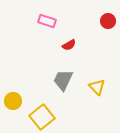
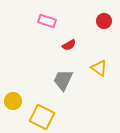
red circle: moved 4 px left
yellow triangle: moved 2 px right, 19 px up; rotated 12 degrees counterclockwise
yellow square: rotated 25 degrees counterclockwise
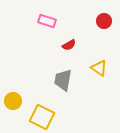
gray trapezoid: rotated 15 degrees counterclockwise
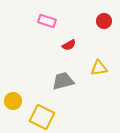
yellow triangle: rotated 42 degrees counterclockwise
gray trapezoid: moved 1 px down; rotated 65 degrees clockwise
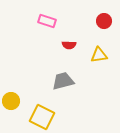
red semicircle: rotated 32 degrees clockwise
yellow triangle: moved 13 px up
yellow circle: moved 2 px left
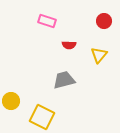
yellow triangle: rotated 42 degrees counterclockwise
gray trapezoid: moved 1 px right, 1 px up
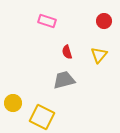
red semicircle: moved 2 px left, 7 px down; rotated 72 degrees clockwise
yellow circle: moved 2 px right, 2 px down
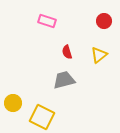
yellow triangle: rotated 12 degrees clockwise
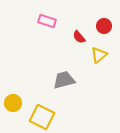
red circle: moved 5 px down
red semicircle: moved 12 px right, 15 px up; rotated 24 degrees counterclockwise
